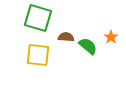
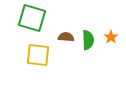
green square: moved 6 px left
green semicircle: moved 6 px up; rotated 48 degrees clockwise
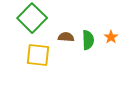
green square: rotated 28 degrees clockwise
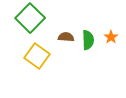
green square: moved 2 px left
yellow square: moved 1 px left, 1 px down; rotated 30 degrees clockwise
